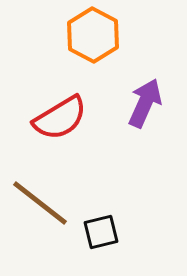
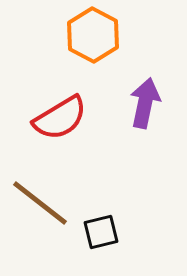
purple arrow: rotated 12 degrees counterclockwise
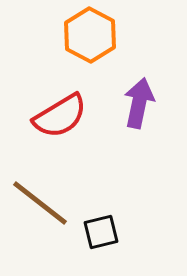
orange hexagon: moved 3 px left
purple arrow: moved 6 px left
red semicircle: moved 2 px up
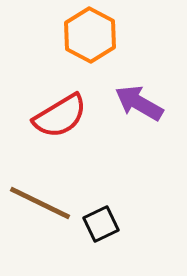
purple arrow: rotated 72 degrees counterclockwise
brown line: rotated 12 degrees counterclockwise
black square: moved 8 px up; rotated 12 degrees counterclockwise
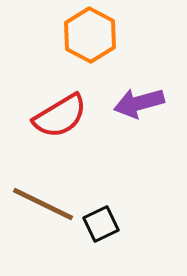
purple arrow: rotated 45 degrees counterclockwise
brown line: moved 3 px right, 1 px down
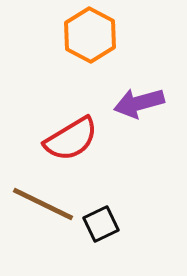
red semicircle: moved 11 px right, 23 px down
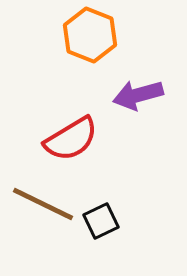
orange hexagon: rotated 6 degrees counterclockwise
purple arrow: moved 1 px left, 8 px up
black square: moved 3 px up
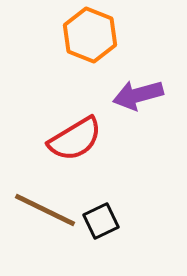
red semicircle: moved 4 px right
brown line: moved 2 px right, 6 px down
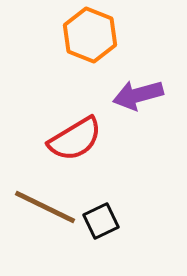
brown line: moved 3 px up
